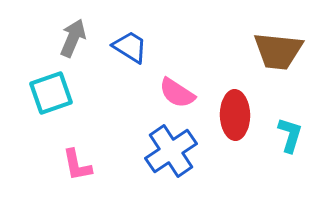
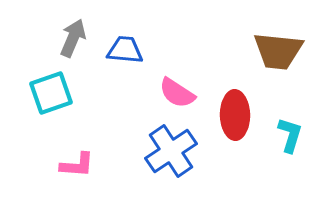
blue trapezoid: moved 5 px left, 3 px down; rotated 27 degrees counterclockwise
pink L-shape: rotated 75 degrees counterclockwise
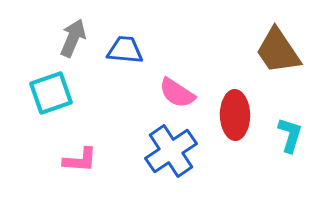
brown trapezoid: rotated 50 degrees clockwise
pink L-shape: moved 3 px right, 5 px up
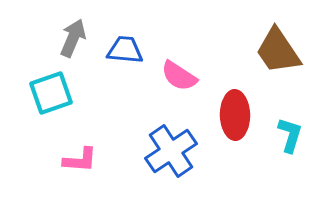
pink semicircle: moved 2 px right, 17 px up
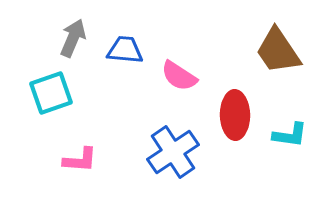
cyan L-shape: rotated 81 degrees clockwise
blue cross: moved 2 px right, 1 px down
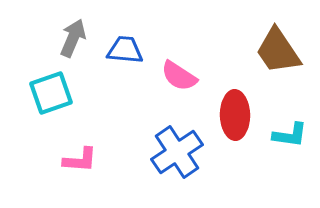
blue cross: moved 4 px right
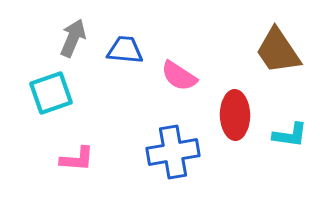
blue cross: moved 4 px left; rotated 24 degrees clockwise
pink L-shape: moved 3 px left, 1 px up
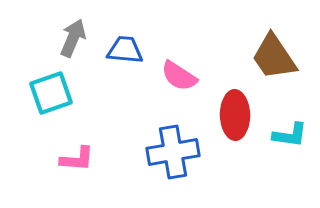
brown trapezoid: moved 4 px left, 6 px down
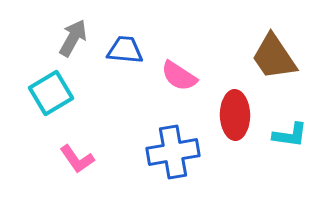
gray arrow: rotated 6 degrees clockwise
cyan square: rotated 12 degrees counterclockwise
pink L-shape: rotated 51 degrees clockwise
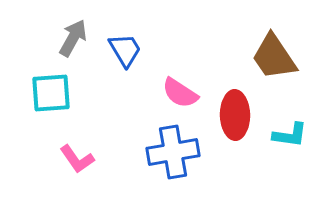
blue trapezoid: rotated 54 degrees clockwise
pink semicircle: moved 1 px right, 17 px down
cyan square: rotated 27 degrees clockwise
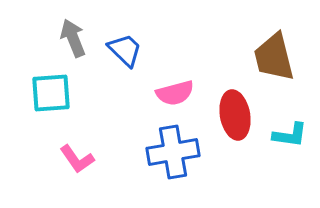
gray arrow: rotated 51 degrees counterclockwise
blue trapezoid: rotated 15 degrees counterclockwise
brown trapezoid: rotated 20 degrees clockwise
pink semicircle: moved 5 px left; rotated 48 degrees counterclockwise
red ellipse: rotated 9 degrees counterclockwise
